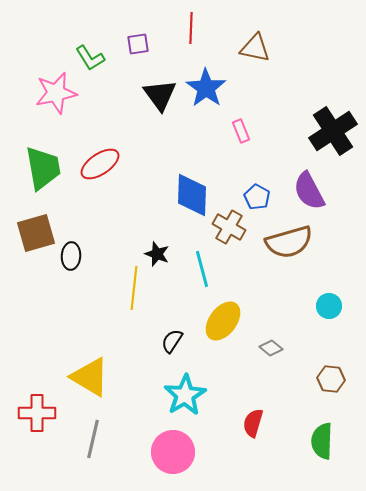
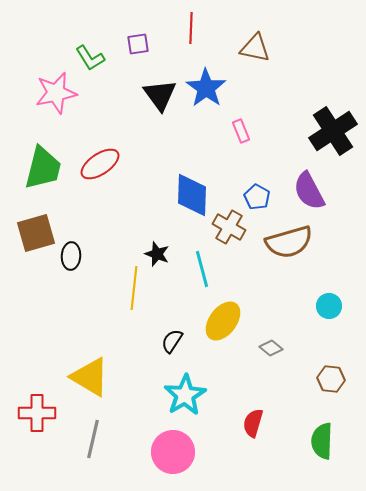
green trapezoid: rotated 24 degrees clockwise
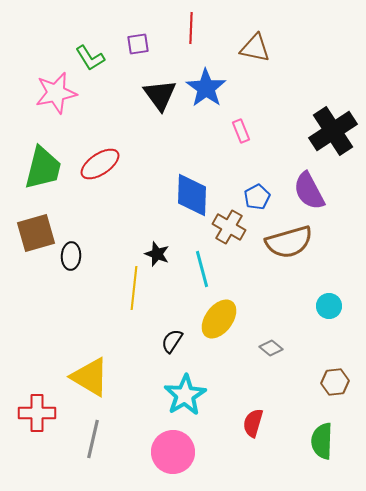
blue pentagon: rotated 15 degrees clockwise
yellow ellipse: moved 4 px left, 2 px up
brown hexagon: moved 4 px right, 3 px down; rotated 12 degrees counterclockwise
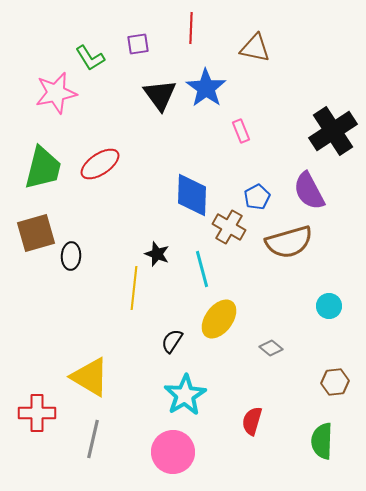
red semicircle: moved 1 px left, 2 px up
